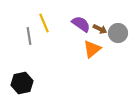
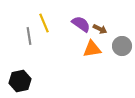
gray circle: moved 4 px right, 13 px down
orange triangle: rotated 30 degrees clockwise
black hexagon: moved 2 px left, 2 px up
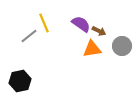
brown arrow: moved 1 px left, 2 px down
gray line: rotated 60 degrees clockwise
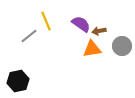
yellow line: moved 2 px right, 2 px up
brown arrow: rotated 144 degrees clockwise
black hexagon: moved 2 px left
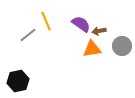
gray line: moved 1 px left, 1 px up
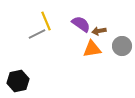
gray line: moved 9 px right, 1 px up; rotated 12 degrees clockwise
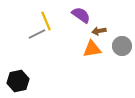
purple semicircle: moved 9 px up
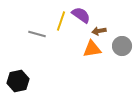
yellow line: moved 15 px right; rotated 42 degrees clockwise
gray line: rotated 42 degrees clockwise
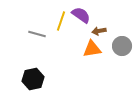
black hexagon: moved 15 px right, 2 px up
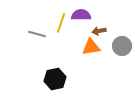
purple semicircle: rotated 36 degrees counterclockwise
yellow line: moved 2 px down
orange triangle: moved 1 px left, 2 px up
black hexagon: moved 22 px right
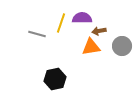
purple semicircle: moved 1 px right, 3 px down
